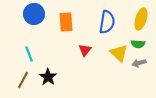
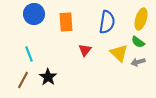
green semicircle: moved 2 px up; rotated 32 degrees clockwise
gray arrow: moved 1 px left, 1 px up
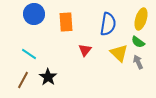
blue semicircle: moved 1 px right, 2 px down
cyan line: rotated 35 degrees counterclockwise
gray arrow: rotated 80 degrees clockwise
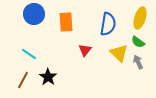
yellow ellipse: moved 1 px left, 1 px up
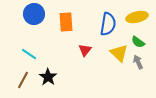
yellow ellipse: moved 3 px left, 1 px up; rotated 60 degrees clockwise
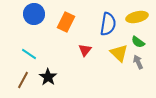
orange rectangle: rotated 30 degrees clockwise
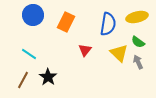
blue circle: moved 1 px left, 1 px down
